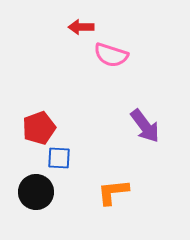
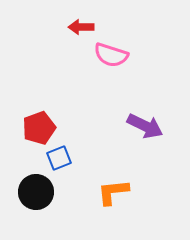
purple arrow: rotated 27 degrees counterclockwise
blue square: rotated 25 degrees counterclockwise
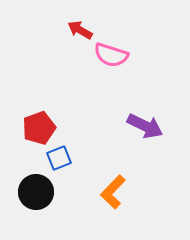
red arrow: moved 1 px left, 3 px down; rotated 30 degrees clockwise
orange L-shape: rotated 40 degrees counterclockwise
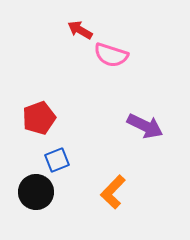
red pentagon: moved 10 px up
blue square: moved 2 px left, 2 px down
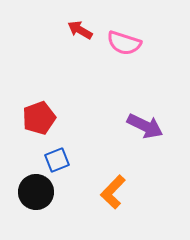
pink semicircle: moved 13 px right, 12 px up
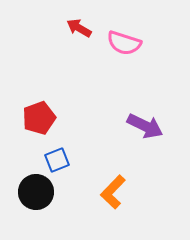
red arrow: moved 1 px left, 2 px up
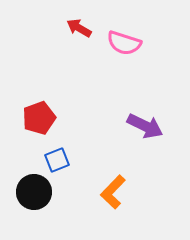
black circle: moved 2 px left
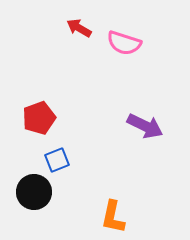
orange L-shape: moved 25 px down; rotated 32 degrees counterclockwise
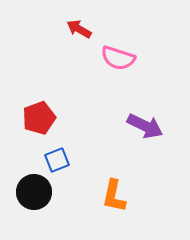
red arrow: moved 1 px down
pink semicircle: moved 6 px left, 15 px down
orange L-shape: moved 1 px right, 21 px up
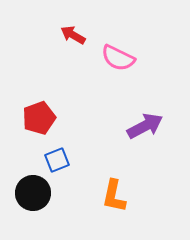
red arrow: moved 6 px left, 6 px down
pink semicircle: rotated 8 degrees clockwise
purple arrow: rotated 54 degrees counterclockwise
black circle: moved 1 px left, 1 px down
